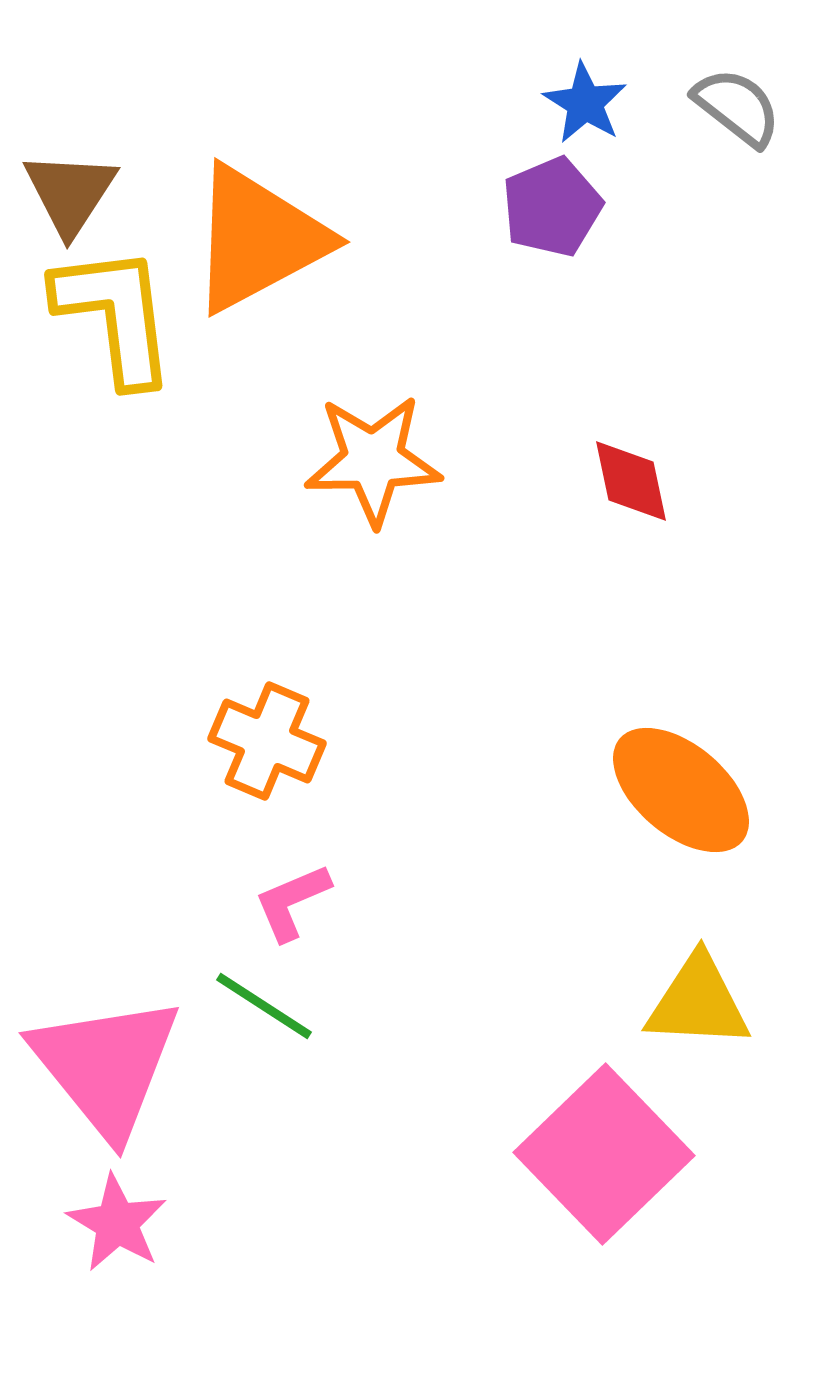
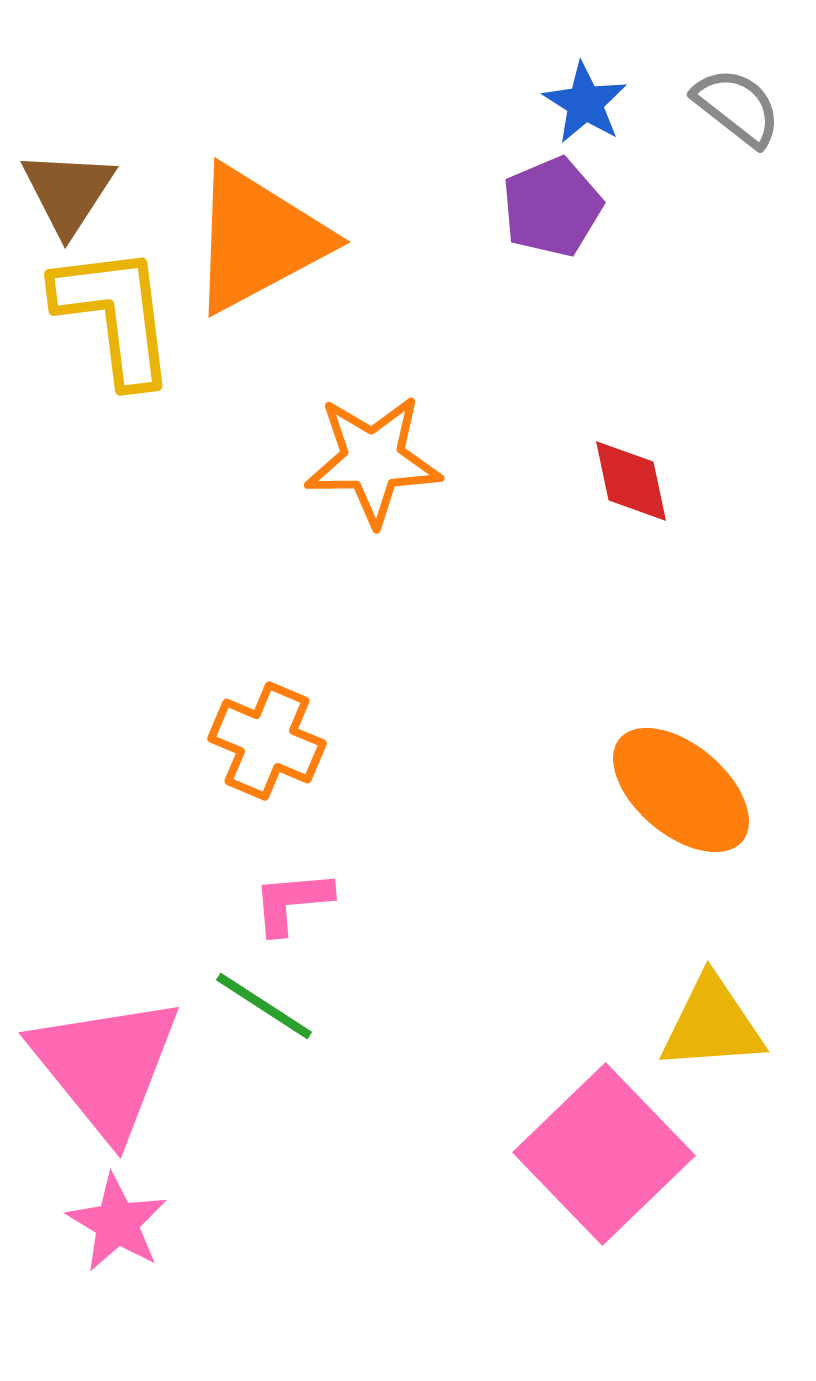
brown triangle: moved 2 px left, 1 px up
pink L-shape: rotated 18 degrees clockwise
yellow triangle: moved 14 px right, 22 px down; rotated 7 degrees counterclockwise
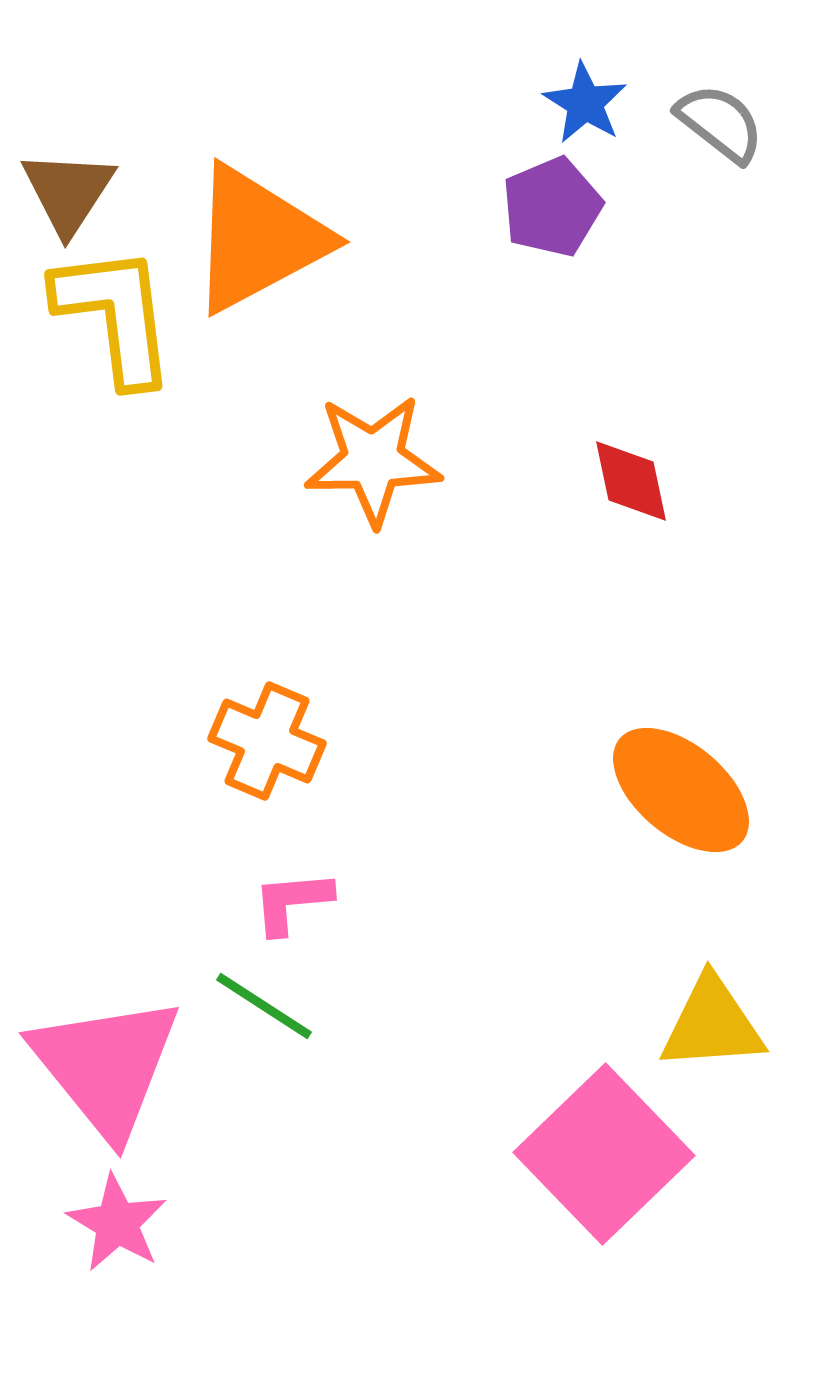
gray semicircle: moved 17 px left, 16 px down
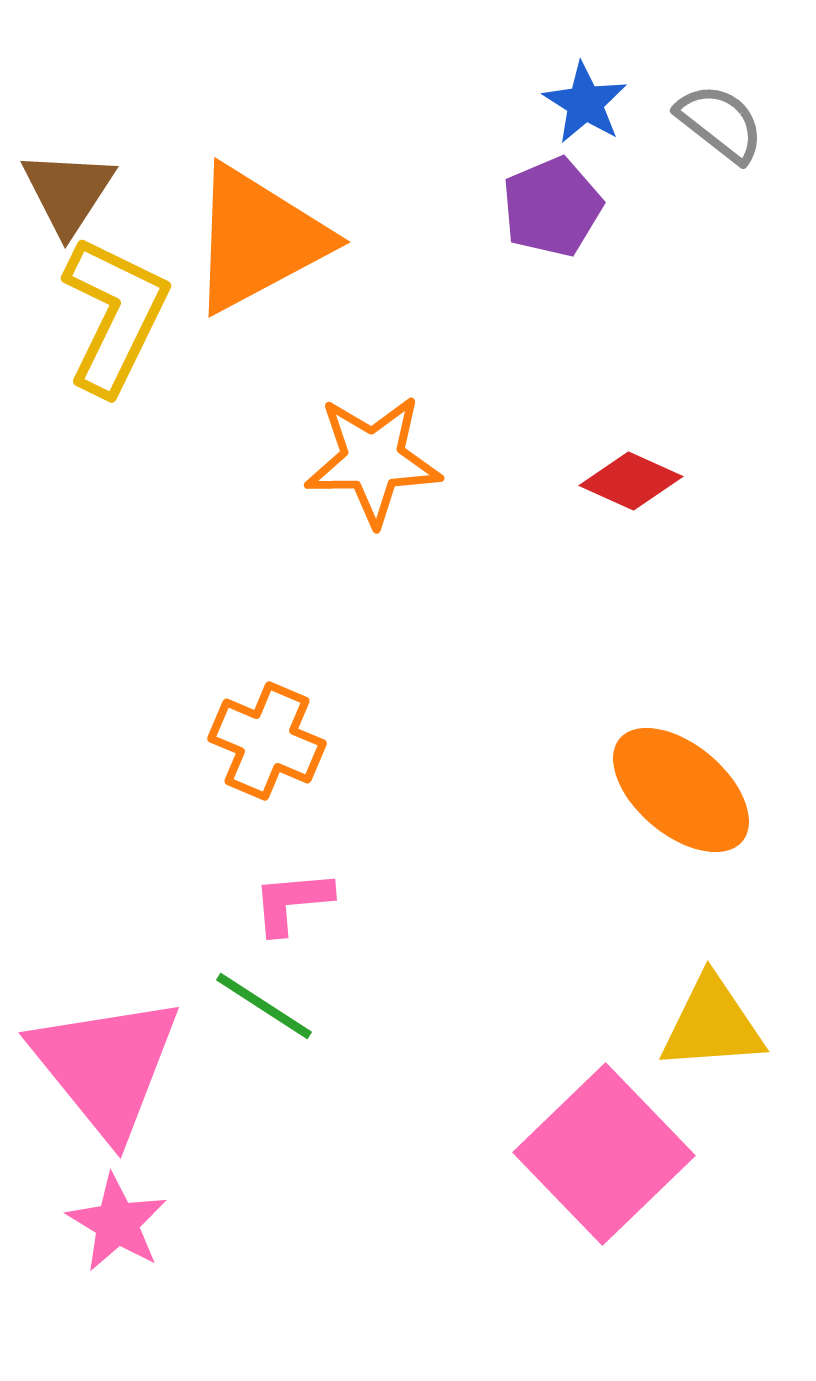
yellow L-shape: rotated 33 degrees clockwise
red diamond: rotated 54 degrees counterclockwise
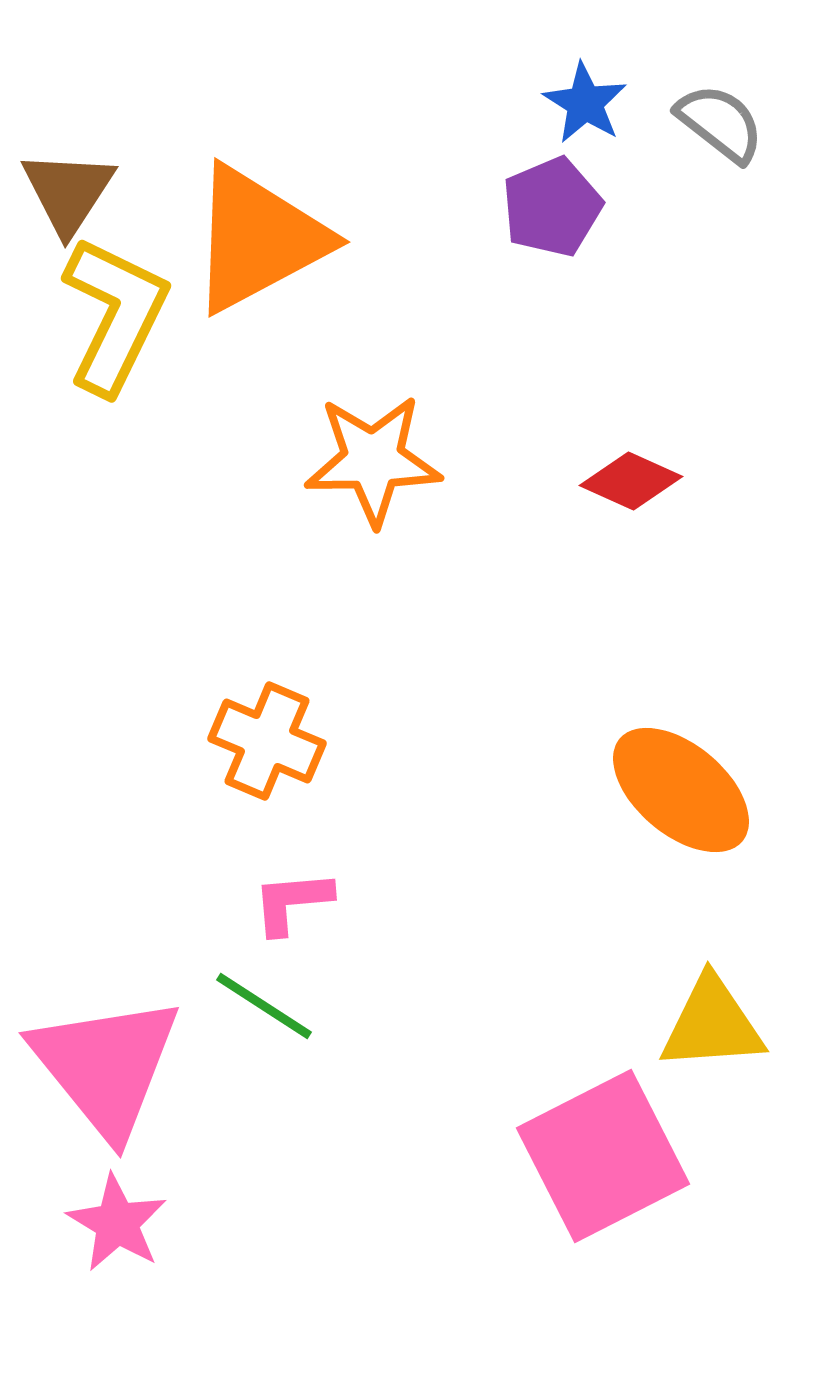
pink square: moved 1 px left, 2 px down; rotated 17 degrees clockwise
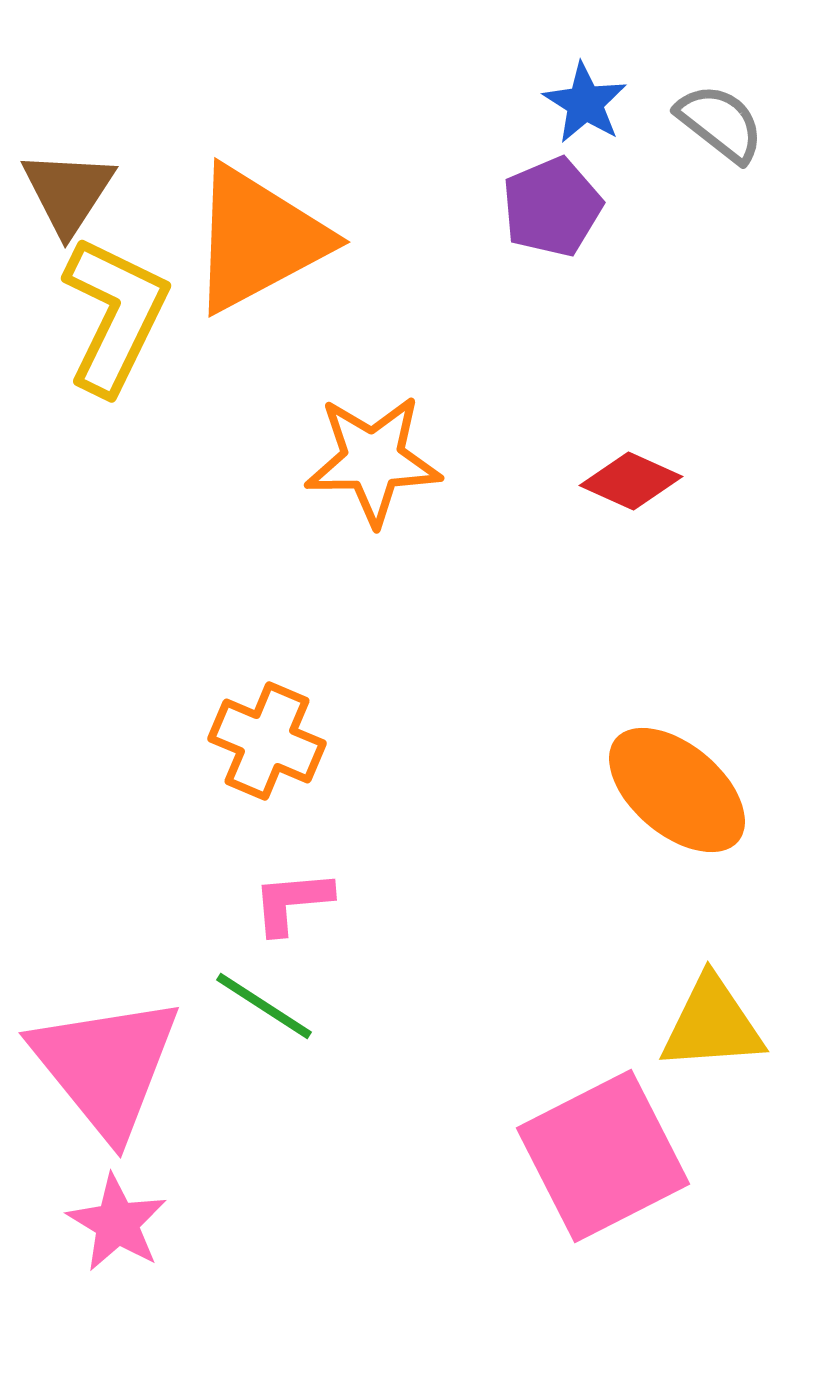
orange ellipse: moved 4 px left
